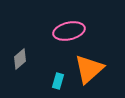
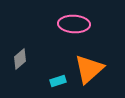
pink ellipse: moved 5 px right, 7 px up; rotated 16 degrees clockwise
cyan rectangle: rotated 56 degrees clockwise
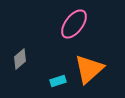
pink ellipse: rotated 56 degrees counterclockwise
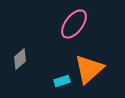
cyan rectangle: moved 4 px right
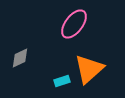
gray diamond: moved 1 px up; rotated 15 degrees clockwise
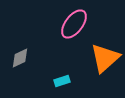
orange triangle: moved 16 px right, 11 px up
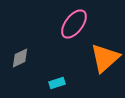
cyan rectangle: moved 5 px left, 2 px down
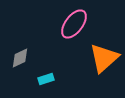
orange triangle: moved 1 px left
cyan rectangle: moved 11 px left, 4 px up
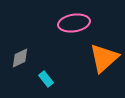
pink ellipse: moved 1 px up; rotated 44 degrees clockwise
cyan rectangle: rotated 70 degrees clockwise
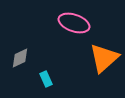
pink ellipse: rotated 28 degrees clockwise
cyan rectangle: rotated 14 degrees clockwise
